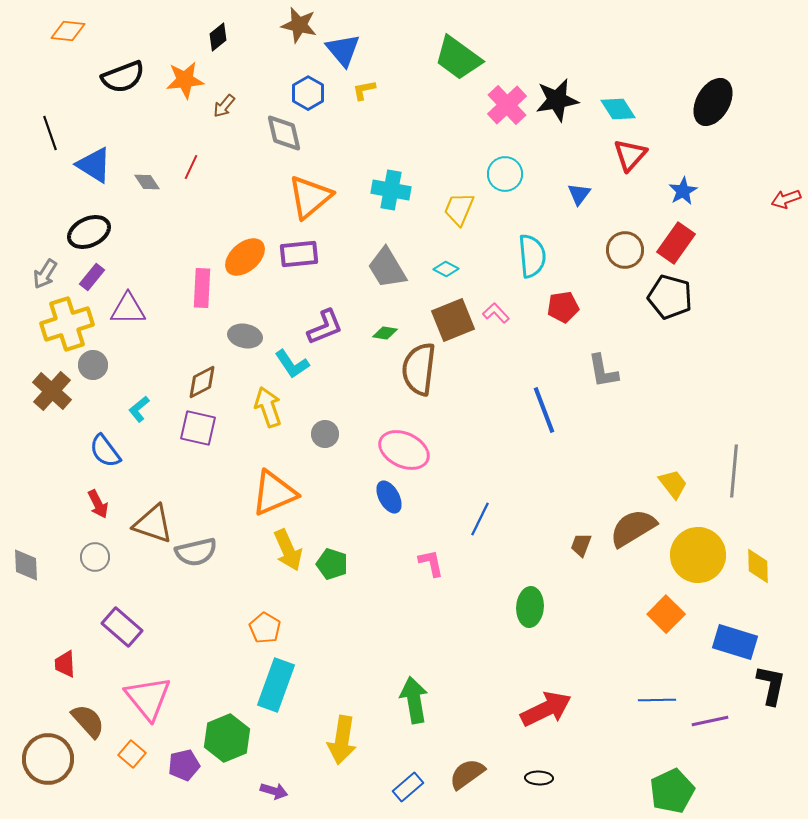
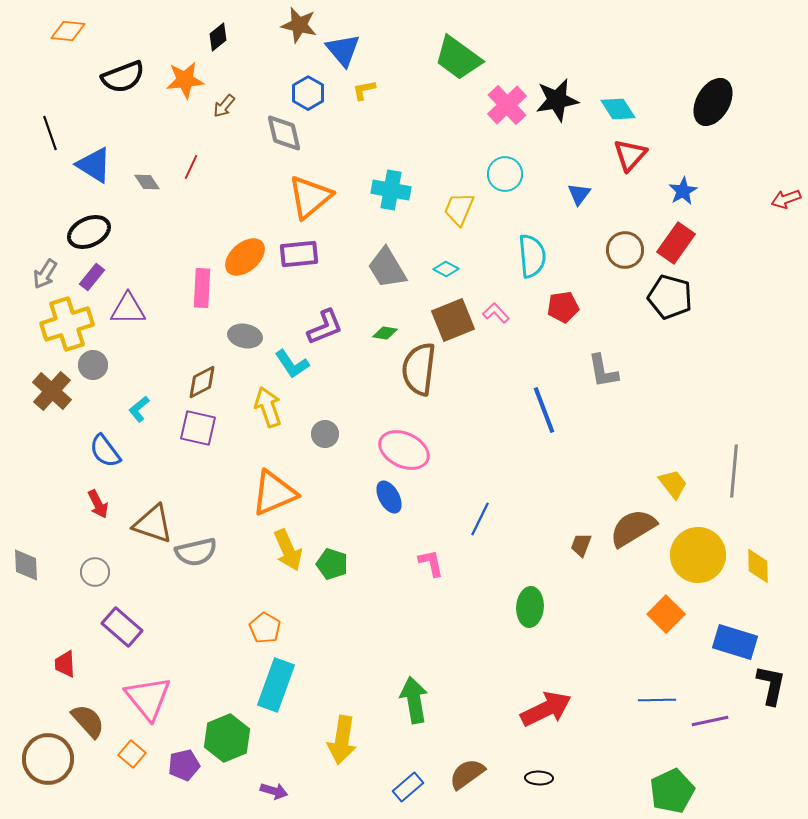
gray circle at (95, 557): moved 15 px down
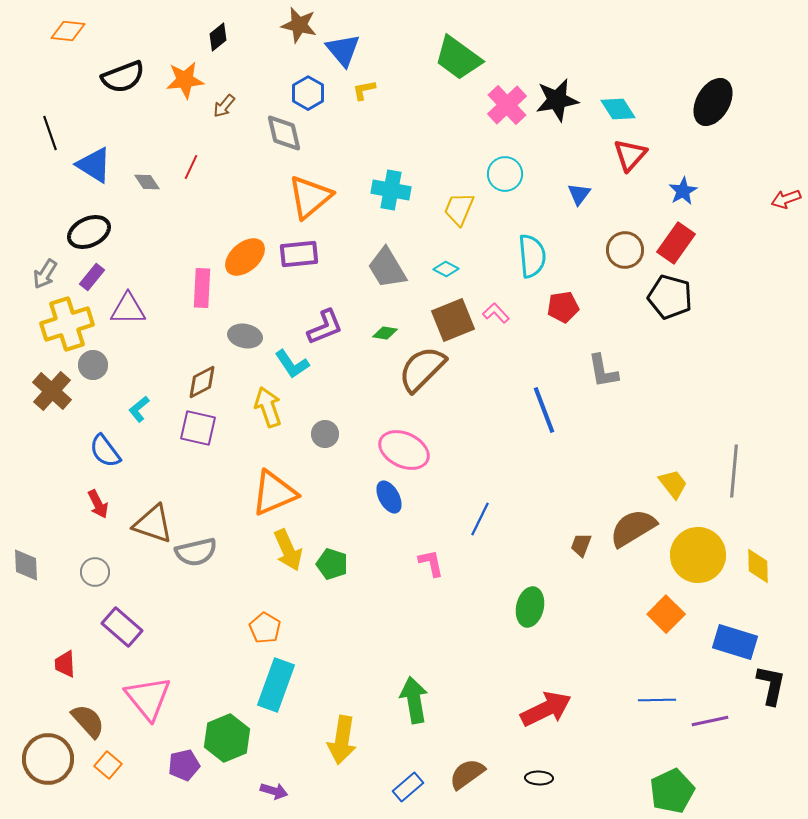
brown semicircle at (419, 369): moved 3 px right; rotated 38 degrees clockwise
green ellipse at (530, 607): rotated 9 degrees clockwise
orange square at (132, 754): moved 24 px left, 11 px down
